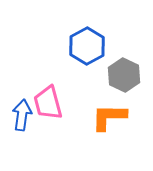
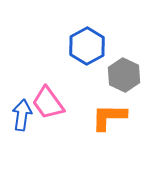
pink trapezoid: rotated 21 degrees counterclockwise
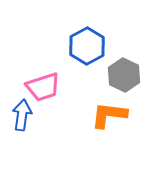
pink trapezoid: moved 5 px left, 16 px up; rotated 72 degrees counterclockwise
orange L-shape: moved 2 px up; rotated 6 degrees clockwise
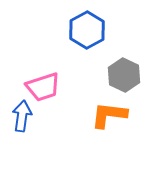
blue hexagon: moved 16 px up
blue arrow: moved 1 px down
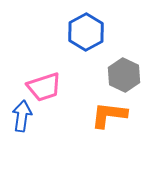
blue hexagon: moved 1 px left, 2 px down
pink trapezoid: moved 1 px right
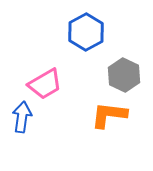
pink trapezoid: moved 1 px right, 3 px up; rotated 12 degrees counterclockwise
blue arrow: moved 1 px down
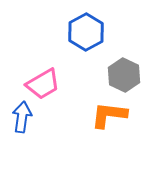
pink trapezoid: moved 2 px left
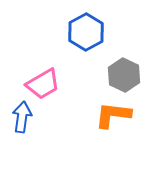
orange L-shape: moved 4 px right
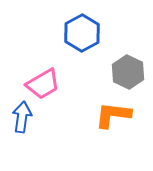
blue hexagon: moved 4 px left, 1 px down
gray hexagon: moved 4 px right, 3 px up
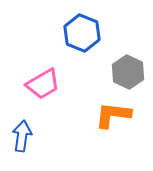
blue hexagon: rotated 9 degrees counterclockwise
blue arrow: moved 19 px down
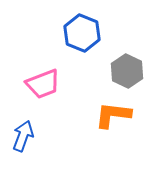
gray hexagon: moved 1 px left, 1 px up
pink trapezoid: rotated 9 degrees clockwise
blue arrow: moved 1 px right; rotated 12 degrees clockwise
